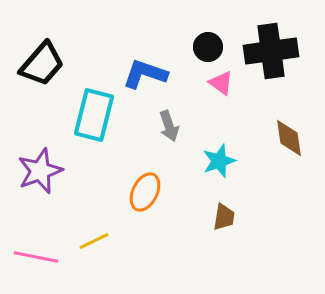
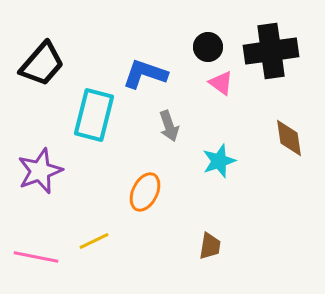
brown trapezoid: moved 14 px left, 29 px down
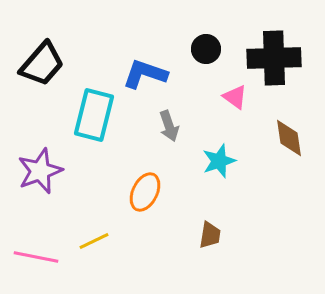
black circle: moved 2 px left, 2 px down
black cross: moved 3 px right, 7 px down; rotated 6 degrees clockwise
pink triangle: moved 14 px right, 14 px down
brown trapezoid: moved 11 px up
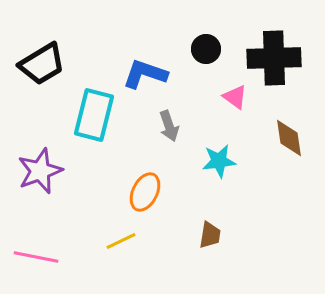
black trapezoid: rotated 18 degrees clockwise
cyan star: rotated 12 degrees clockwise
yellow line: moved 27 px right
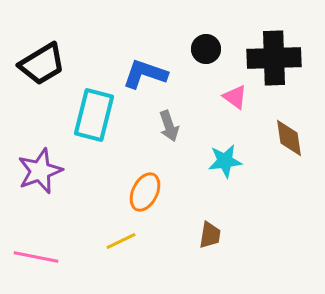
cyan star: moved 6 px right
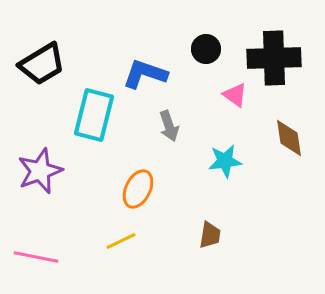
pink triangle: moved 2 px up
orange ellipse: moved 7 px left, 3 px up
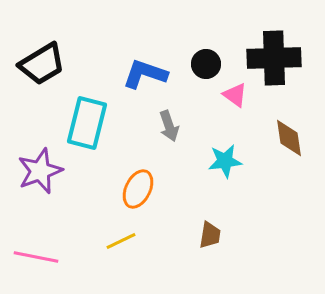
black circle: moved 15 px down
cyan rectangle: moved 7 px left, 8 px down
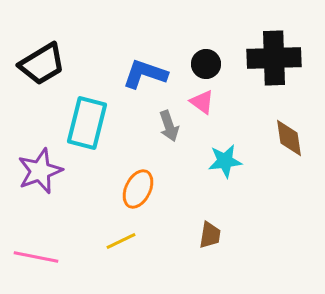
pink triangle: moved 33 px left, 7 px down
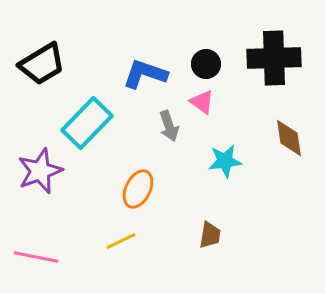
cyan rectangle: rotated 30 degrees clockwise
